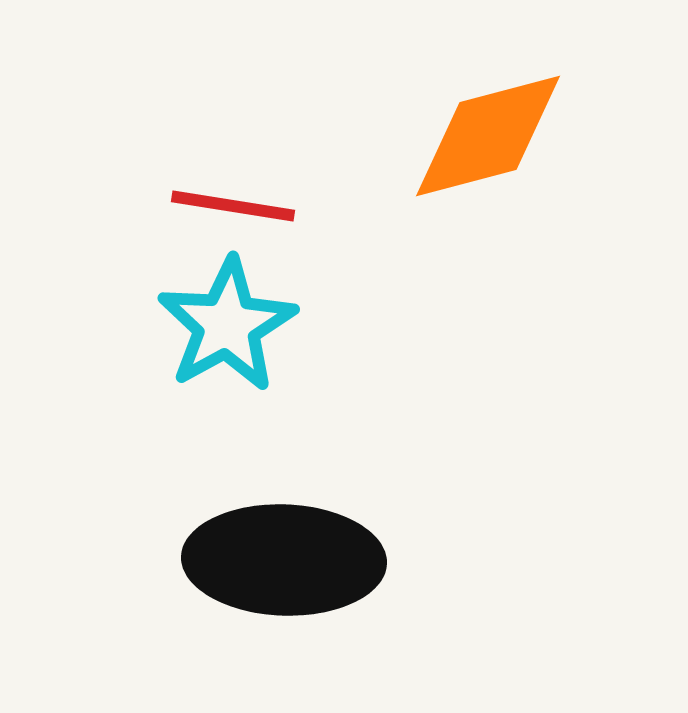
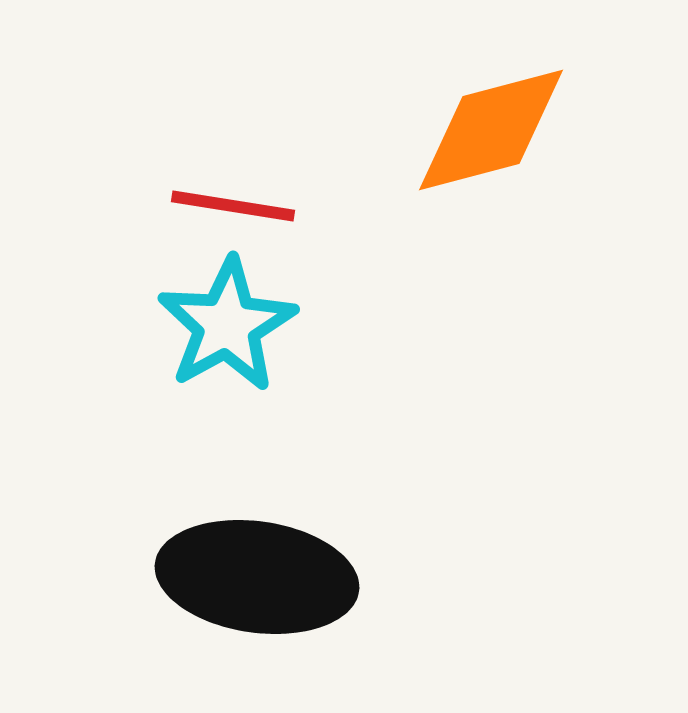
orange diamond: moved 3 px right, 6 px up
black ellipse: moved 27 px left, 17 px down; rotated 6 degrees clockwise
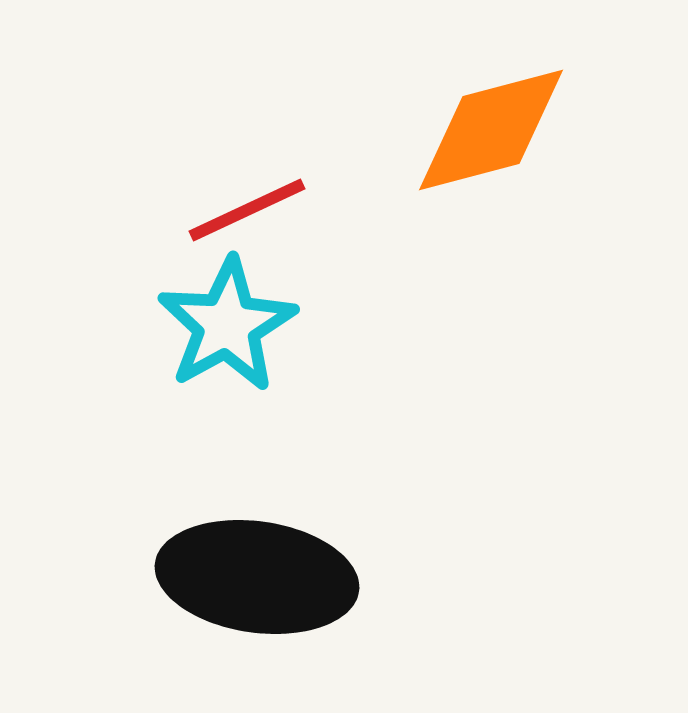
red line: moved 14 px right, 4 px down; rotated 34 degrees counterclockwise
